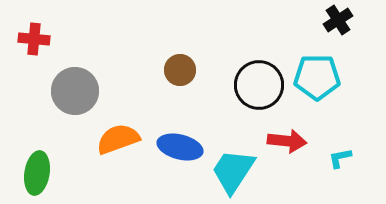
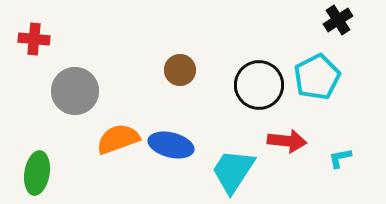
cyan pentagon: rotated 27 degrees counterclockwise
blue ellipse: moved 9 px left, 2 px up
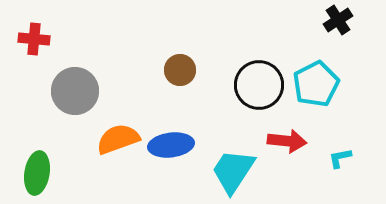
cyan pentagon: moved 1 px left, 7 px down
blue ellipse: rotated 21 degrees counterclockwise
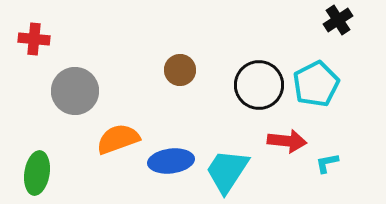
blue ellipse: moved 16 px down
cyan L-shape: moved 13 px left, 5 px down
cyan trapezoid: moved 6 px left
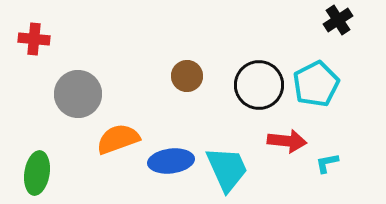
brown circle: moved 7 px right, 6 px down
gray circle: moved 3 px right, 3 px down
cyan trapezoid: moved 2 px up; rotated 123 degrees clockwise
